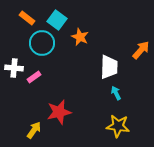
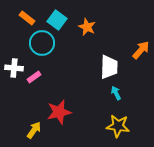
orange star: moved 7 px right, 10 px up
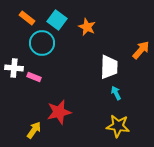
pink rectangle: rotated 56 degrees clockwise
